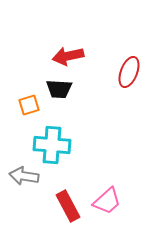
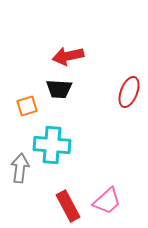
red ellipse: moved 20 px down
orange square: moved 2 px left, 1 px down
gray arrow: moved 4 px left, 8 px up; rotated 88 degrees clockwise
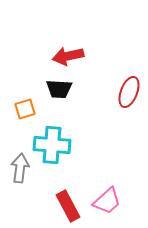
orange square: moved 2 px left, 3 px down
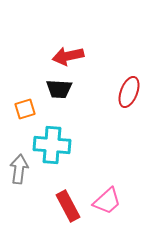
gray arrow: moved 1 px left, 1 px down
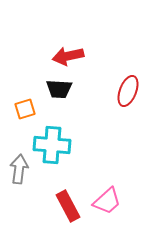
red ellipse: moved 1 px left, 1 px up
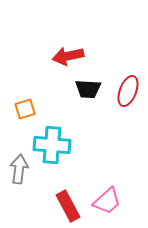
black trapezoid: moved 29 px right
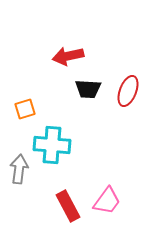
pink trapezoid: rotated 12 degrees counterclockwise
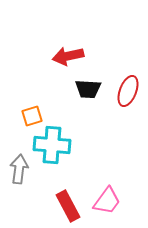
orange square: moved 7 px right, 7 px down
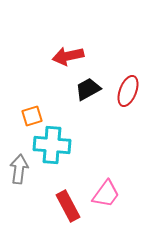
black trapezoid: rotated 148 degrees clockwise
pink trapezoid: moved 1 px left, 7 px up
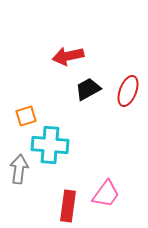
orange square: moved 6 px left
cyan cross: moved 2 px left
red rectangle: rotated 36 degrees clockwise
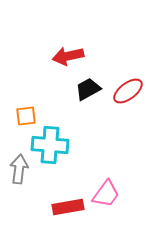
red ellipse: rotated 32 degrees clockwise
orange square: rotated 10 degrees clockwise
red rectangle: moved 1 px down; rotated 72 degrees clockwise
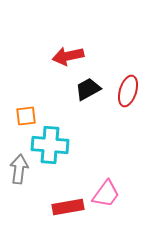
red ellipse: rotated 36 degrees counterclockwise
